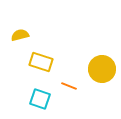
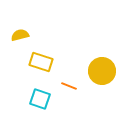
yellow circle: moved 2 px down
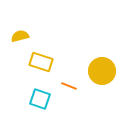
yellow semicircle: moved 1 px down
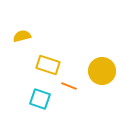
yellow semicircle: moved 2 px right
yellow rectangle: moved 7 px right, 3 px down
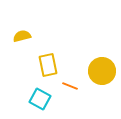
yellow rectangle: rotated 60 degrees clockwise
orange line: moved 1 px right
cyan square: rotated 10 degrees clockwise
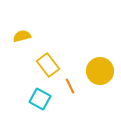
yellow rectangle: rotated 25 degrees counterclockwise
yellow circle: moved 2 px left
orange line: rotated 42 degrees clockwise
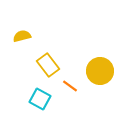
orange line: rotated 28 degrees counterclockwise
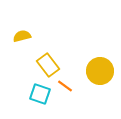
orange line: moved 5 px left
cyan square: moved 5 px up; rotated 10 degrees counterclockwise
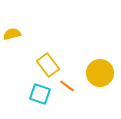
yellow semicircle: moved 10 px left, 2 px up
yellow circle: moved 2 px down
orange line: moved 2 px right
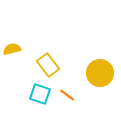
yellow semicircle: moved 15 px down
orange line: moved 9 px down
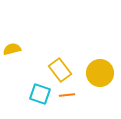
yellow rectangle: moved 12 px right, 5 px down
orange line: rotated 42 degrees counterclockwise
